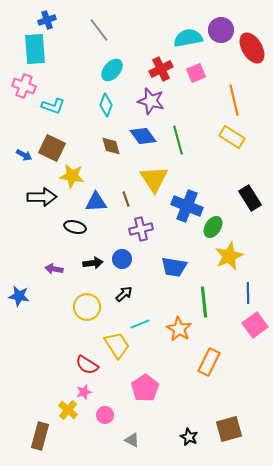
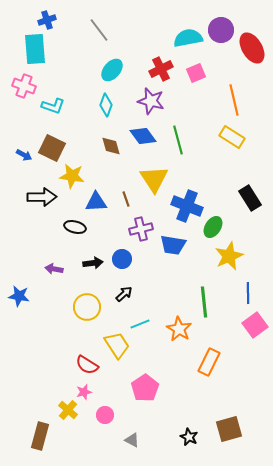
blue trapezoid at (174, 267): moved 1 px left, 22 px up
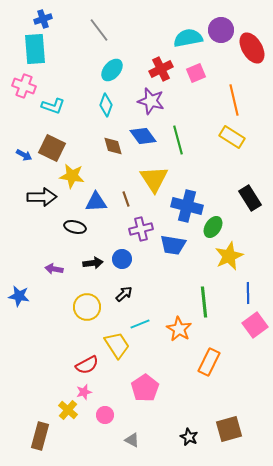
blue cross at (47, 20): moved 4 px left, 1 px up
brown diamond at (111, 146): moved 2 px right
blue cross at (187, 206): rotated 8 degrees counterclockwise
red semicircle at (87, 365): rotated 60 degrees counterclockwise
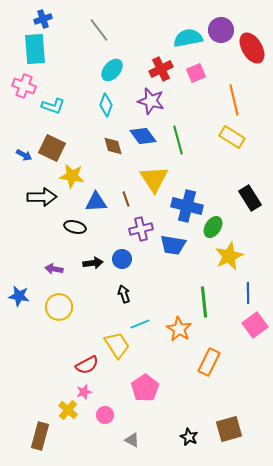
black arrow at (124, 294): rotated 66 degrees counterclockwise
yellow circle at (87, 307): moved 28 px left
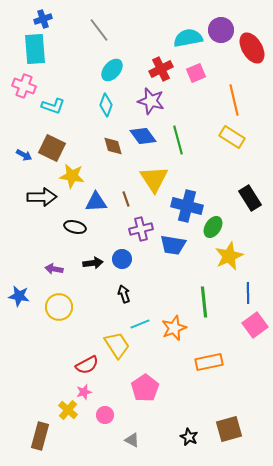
orange star at (179, 329): moved 5 px left, 1 px up; rotated 20 degrees clockwise
orange rectangle at (209, 362): rotated 52 degrees clockwise
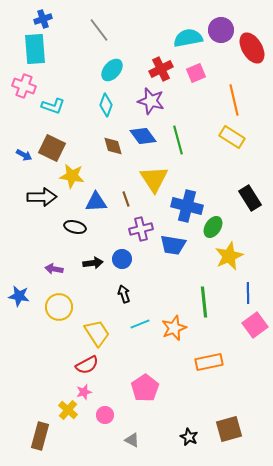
yellow trapezoid at (117, 345): moved 20 px left, 12 px up
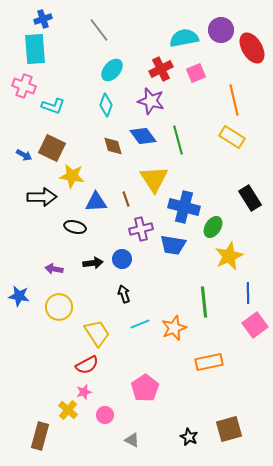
cyan semicircle at (188, 38): moved 4 px left
blue cross at (187, 206): moved 3 px left, 1 px down
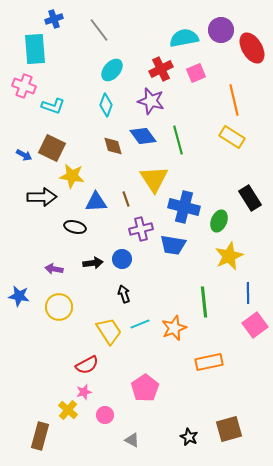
blue cross at (43, 19): moved 11 px right
green ellipse at (213, 227): moved 6 px right, 6 px up; rotated 10 degrees counterclockwise
yellow trapezoid at (97, 333): moved 12 px right, 2 px up
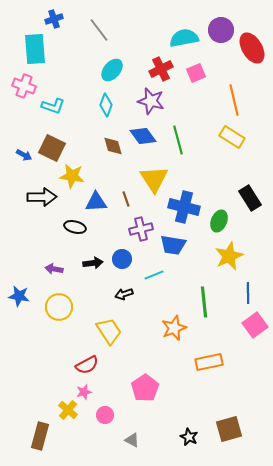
black arrow at (124, 294): rotated 90 degrees counterclockwise
cyan line at (140, 324): moved 14 px right, 49 px up
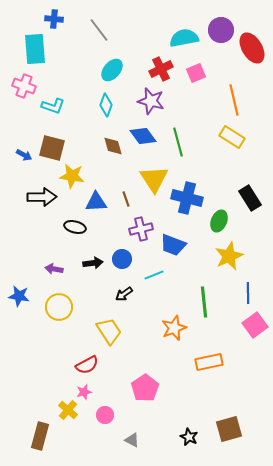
blue cross at (54, 19): rotated 24 degrees clockwise
green line at (178, 140): moved 2 px down
brown square at (52, 148): rotated 12 degrees counterclockwise
blue cross at (184, 207): moved 3 px right, 9 px up
blue trapezoid at (173, 245): rotated 12 degrees clockwise
black arrow at (124, 294): rotated 18 degrees counterclockwise
